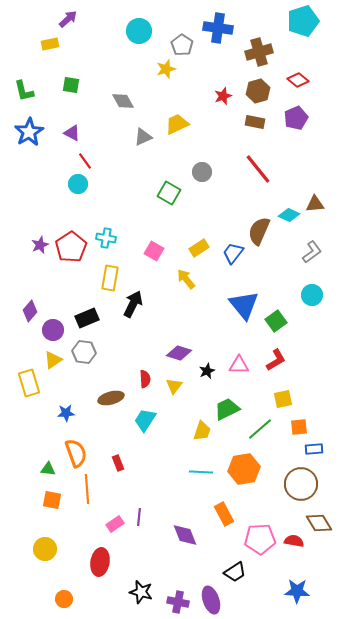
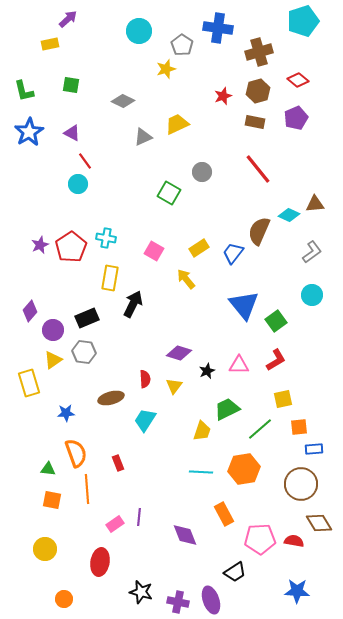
gray diamond at (123, 101): rotated 35 degrees counterclockwise
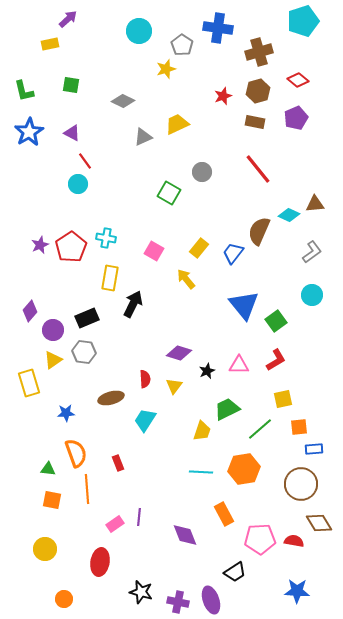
yellow rectangle at (199, 248): rotated 18 degrees counterclockwise
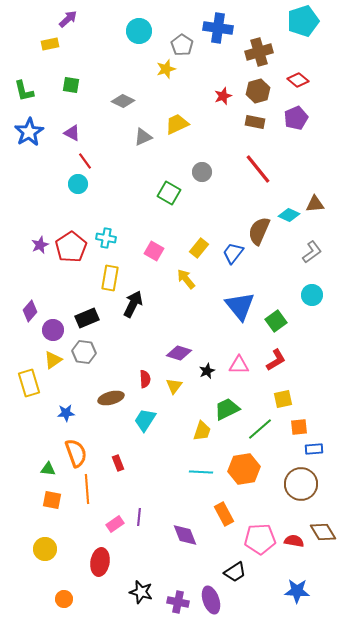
blue triangle at (244, 305): moved 4 px left, 1 px down
brown diamond at (319, 523): moved 4 px right, 9 px down
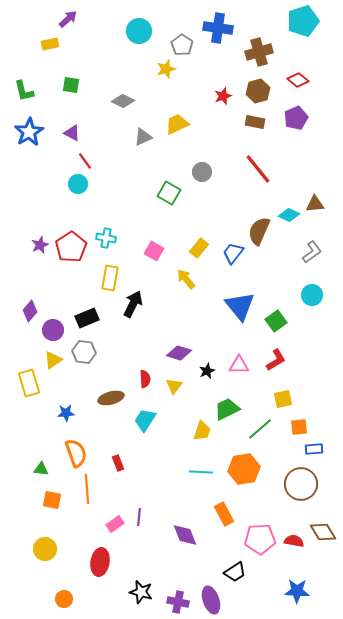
green triangle at (48, 469): moved 7 px left
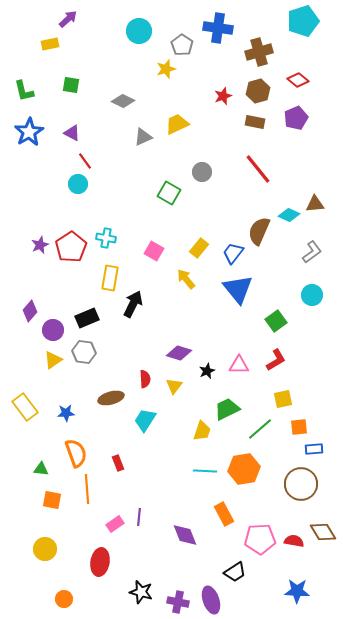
blue triangle at (240, 306): moved 2 px left, 17 px up
yellow rectangle at (29, 383): moved 4 px left, 24 px down; rotated 20 degrees counterclockwise
cyan line at (201, 472): moved 4 px right, 1 px up
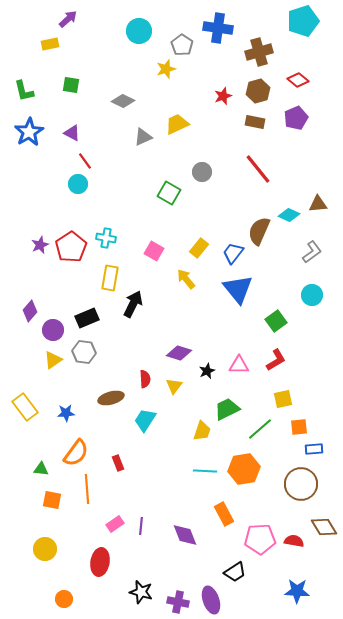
brown triangle at (315, 204): moved 3 px right
orange semicircle at (76, 453): rotated 56 degrees clockwise
purple line at (139, 517): moved 2 px right, 9 px down
brown diamond at (323, 532): moved 1 px right, 5 px up
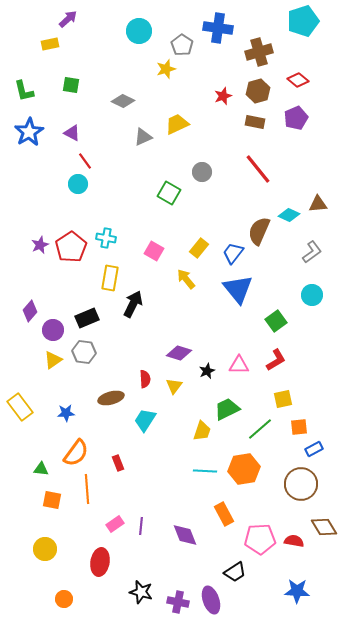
yellow rectangle at (25, 407): moved 5 px left
blue rectangle at (314, 449): rotated 24 degrees counterclockwise
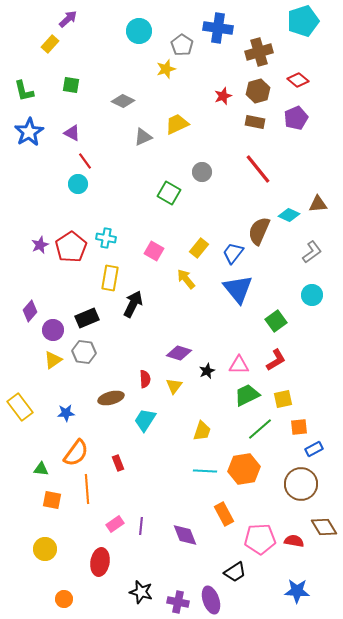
yellow rectangle at (50, 44): rotated 36 degrees counterclockwise
green trapezoid at (227, 409): moved 20 px right, 14 px up
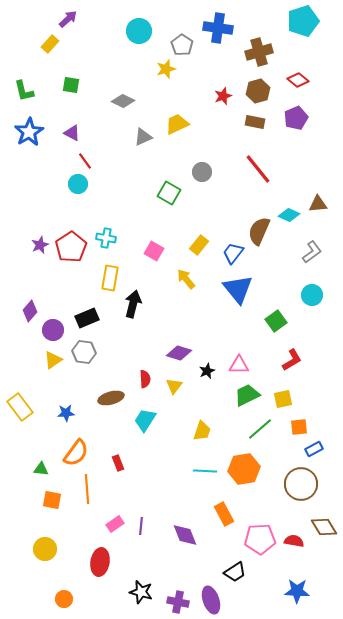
yellow rectangle at (199, 248): moved 3 px up
black arrow at (133, 304): rotated 12 degrees counterclockwise
red L-shape at (276, 360): moved 16 px right
